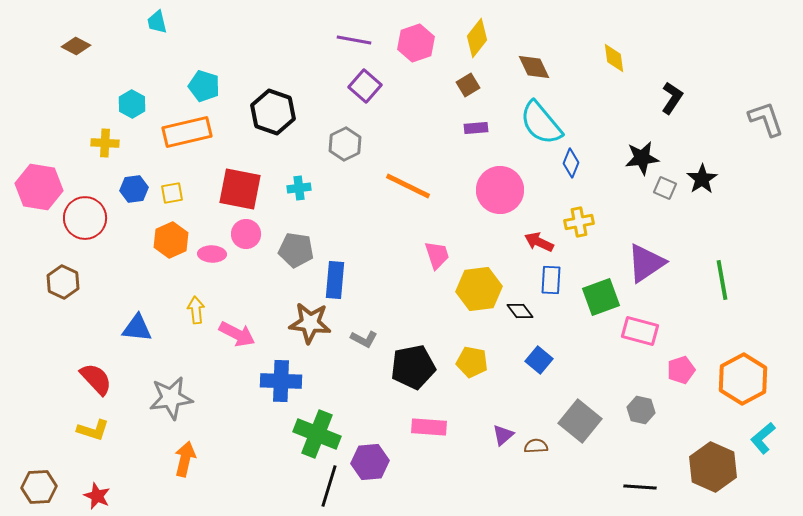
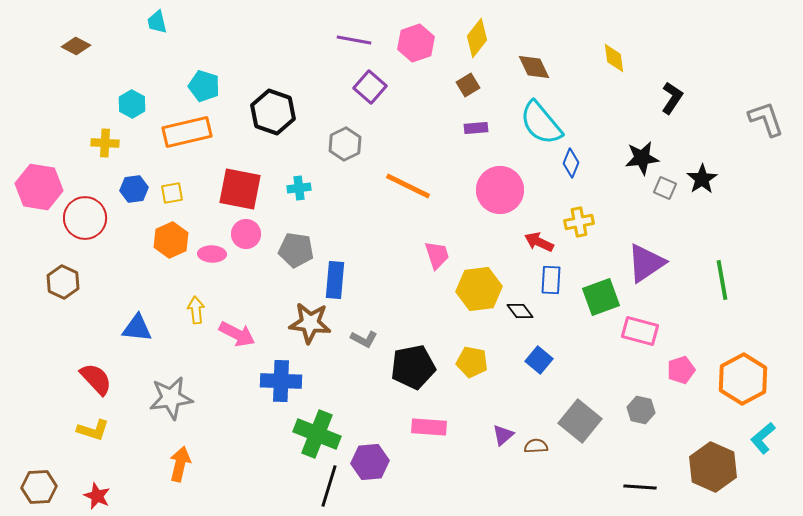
purple square at (365, 86): moved 5 px right, 1 px down
orange arrow at (185, 459): moved 5 px left, 5 px down
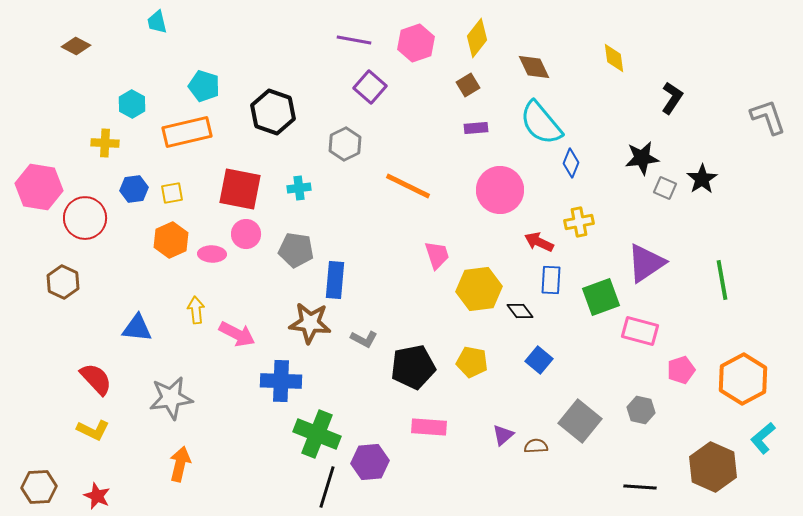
gray L-shape at (766, 119): moved 2 px right, 2 px up
yellow L-shape at (93, 430): rotated 8 degrees clockwise
black line at (329, 486): moved 2 px left, 1 px down
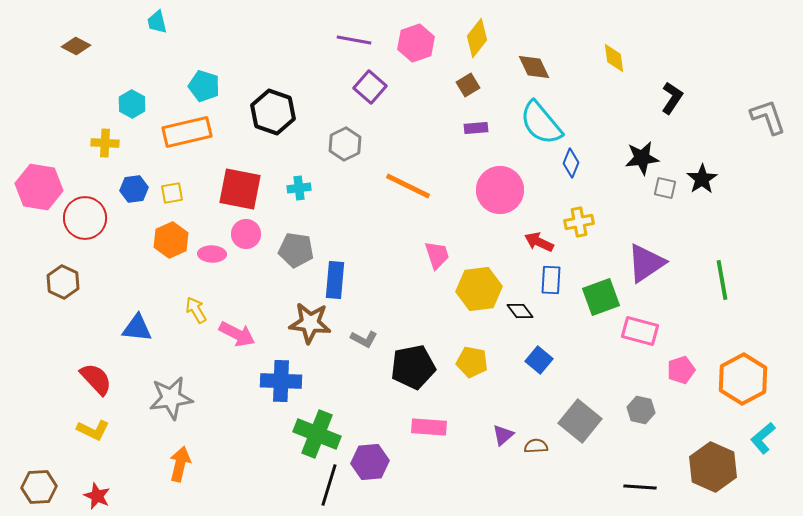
gray square at (665, 188): rotated 10 degrees counterclockwise
yellow arrow at (196, 310): rotated 24 degrees counterclockwise
black line at (327, 487): moved 2 px right, 2 px up
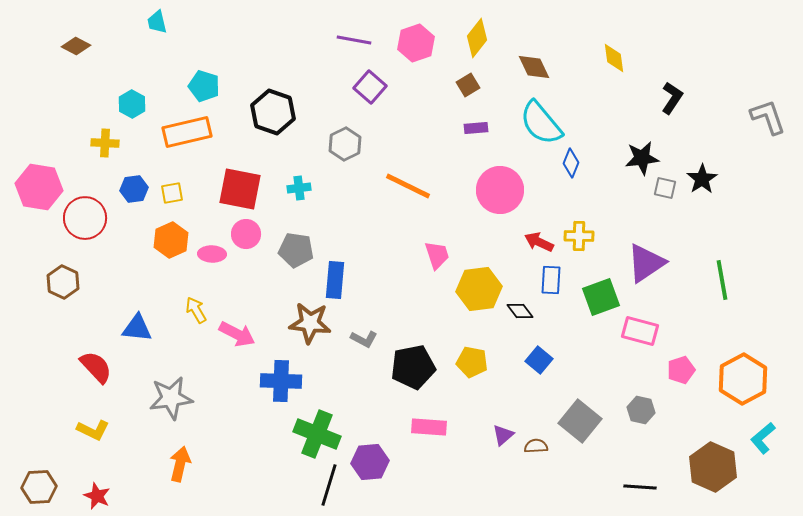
yellow cross at (579, 222): moved 14 px down; rotated 12 degrees clockwise
red semicircle at (96, 379): moved 12 px up
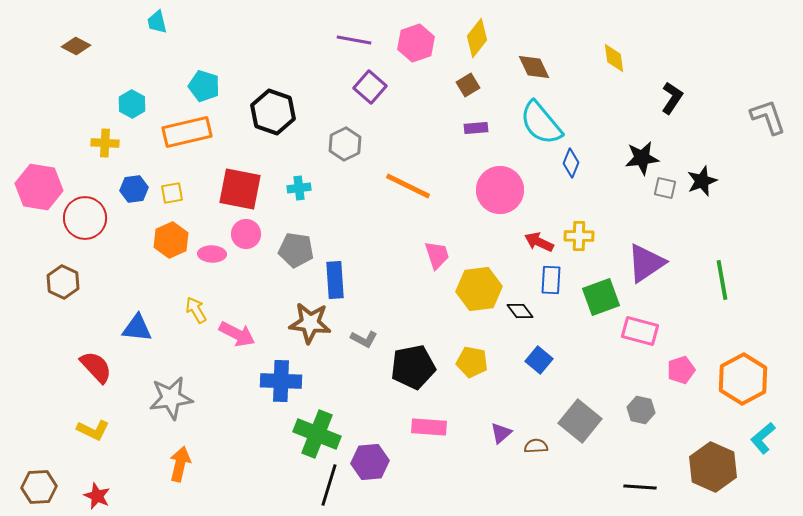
black star at (702, 179): moved 2 px down; rotated 12 degrees clockwise
blue rectangle at (335, 280): rotated 9 degrees counterclockwise
purple triangle at (503, 435): moved 2 px left, 2 px up
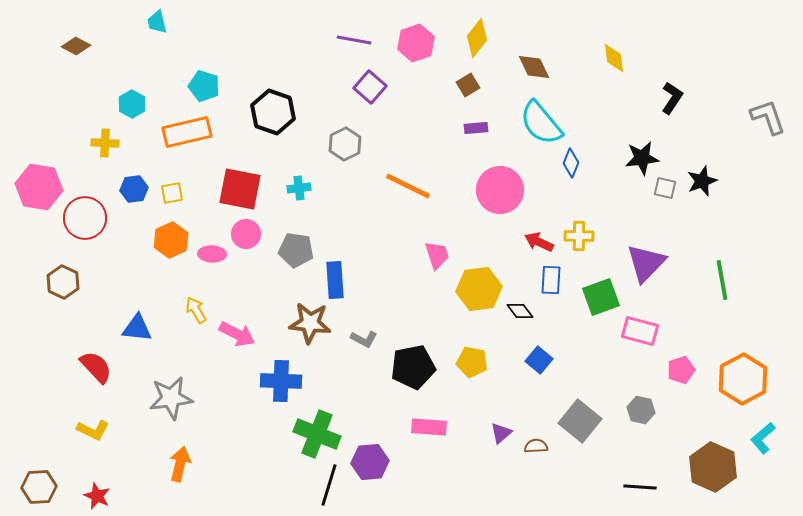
purple triangle at (646, 263): rotated 12 degrees counterclockwise
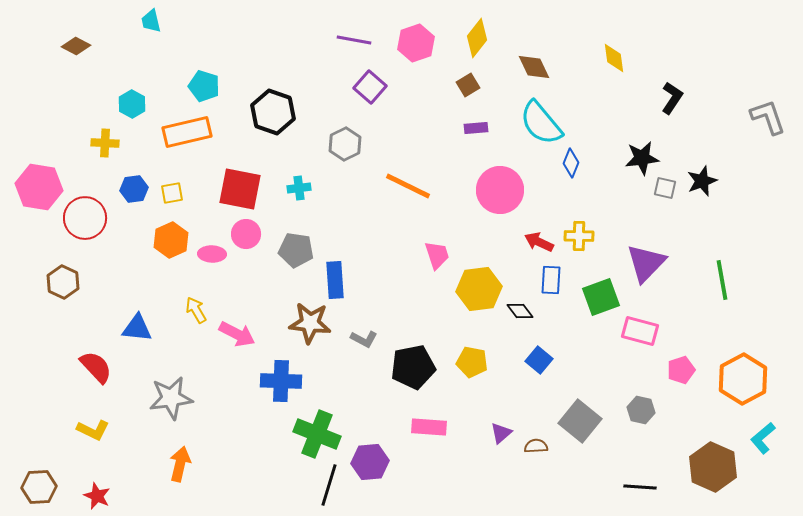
cyan trapezoid at (157, 22): moved 6 px left, 1 px up
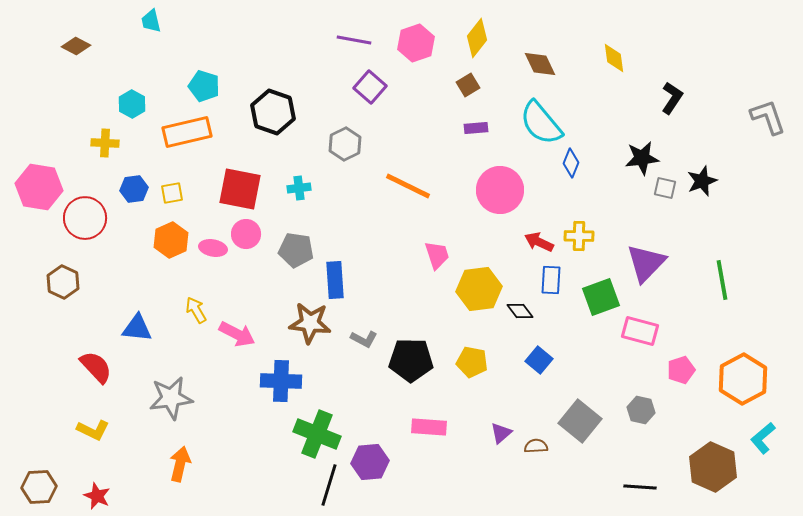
brown diamond at (534, 67): moved 6 px right, 3 px up
pink ellipse at (212, 254): moved 1 px right, 6 px up; rotated 8 degrees clockwise
black pentagon at (413, 367): moved 2 px left, 7 px up; rotated 12 degrees clockwise
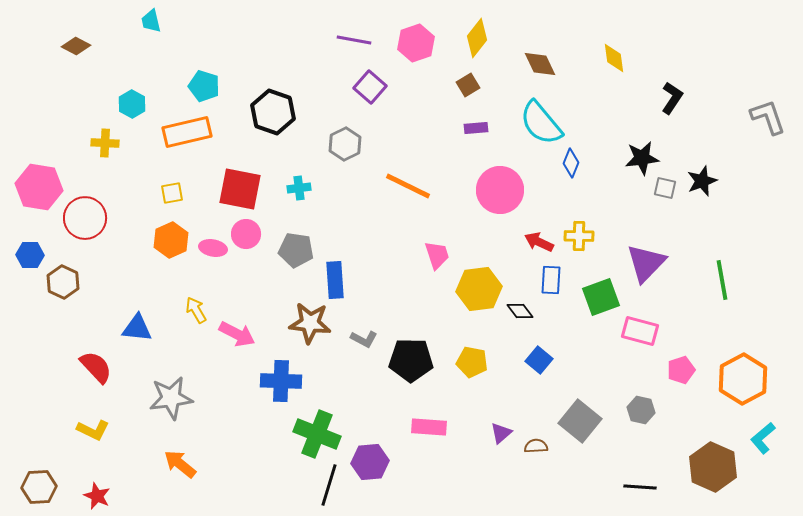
blue hexagon at (134, 189): moved 104 px left, 66 px down; rotated 8 degrees clockwise
orange arrow at (180, 464): rotated 64 degrees counterclockwise
